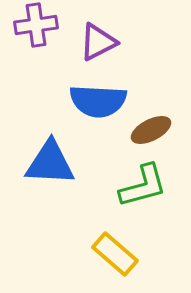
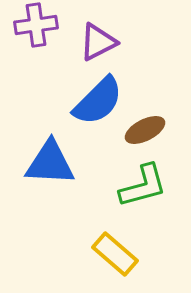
blue semicircle: rotated 48 degrees counterclockwise
brown ellipse: moved 6 px left
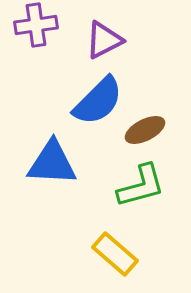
purple triangle: moved 6 px right, 2 px up
blue triangle: moved 2 px right
green L-shape: moved 2 px left
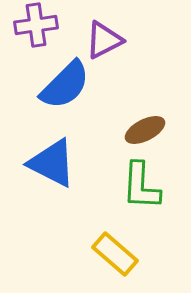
blue semicircle: moved 33 px left, 16 px up
blue triangle: rotated 24 degrees clockwise
green L-shape: rotated 108 degrees clockwise
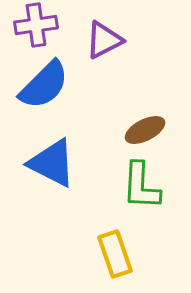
blue semicircle: moved 21 px left
yellow rectangle: rotated 30 degrees clockwise
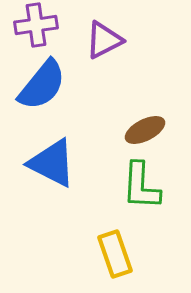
blue semicircle: moved 2 px left; rotated 6 degrees counterclockwise
